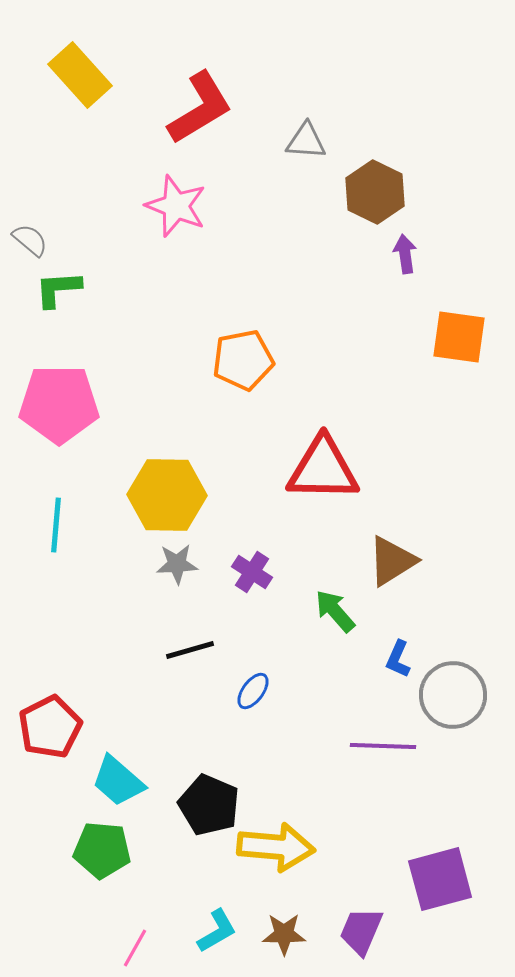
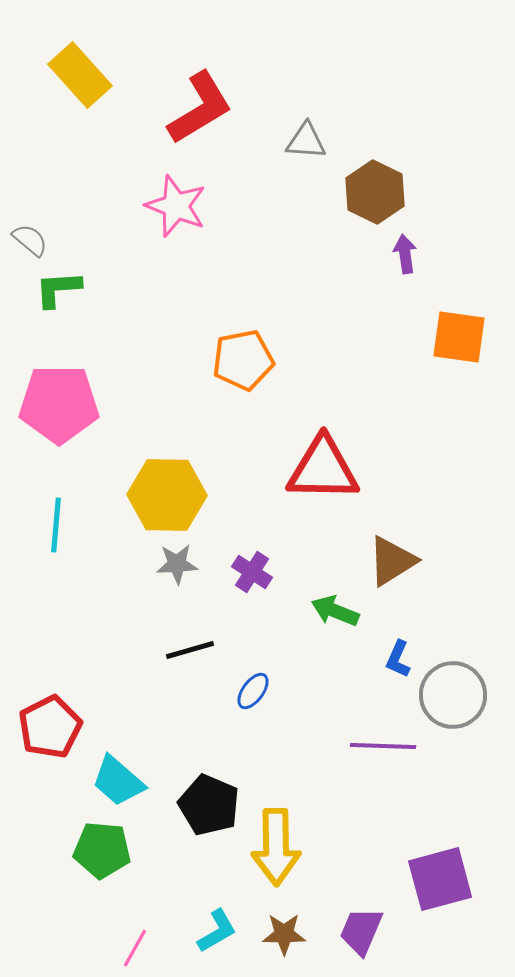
green arrow: rotated 27 degrees counterclockwise
yellow arrow: rotated 84 degrees clockwise
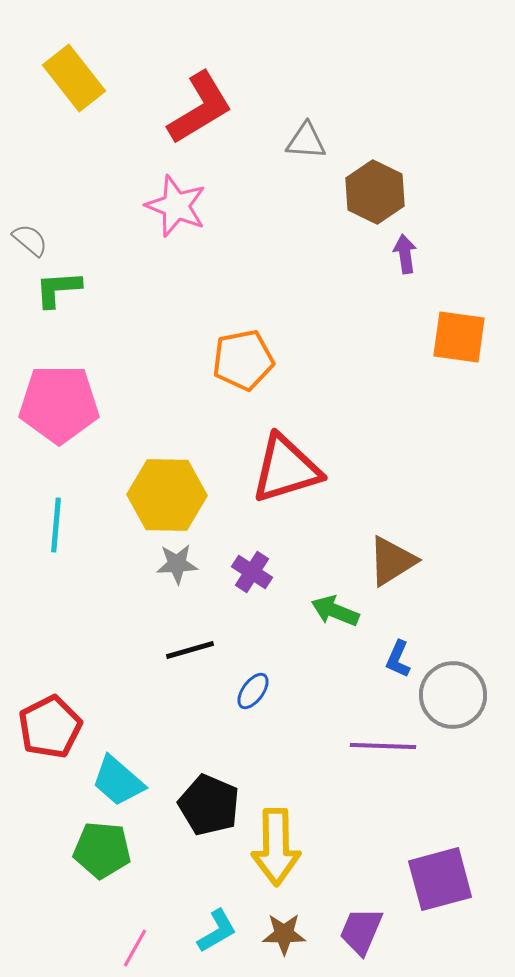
yellow rectangle: moved 6 px left, 3 px down; rotated 4 degrees clockwise
red triangle: moved 37 px left; rotated 18 degrees counterclockwise
